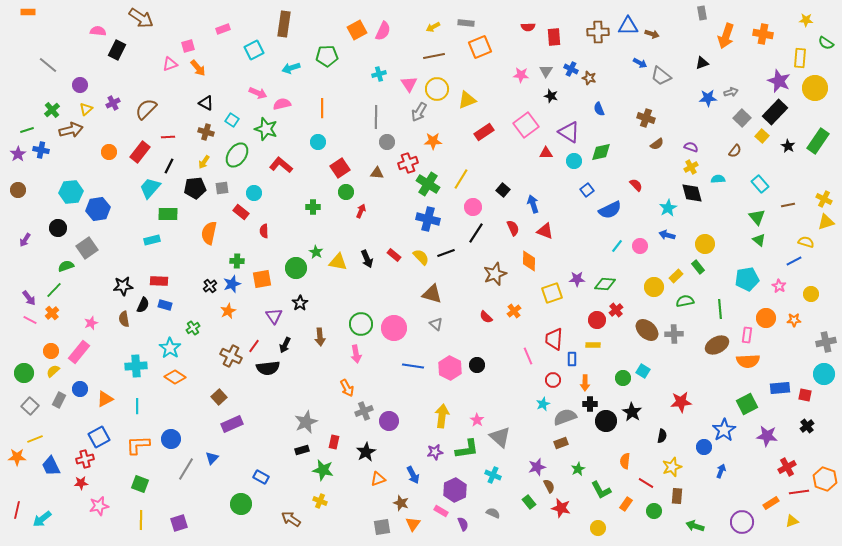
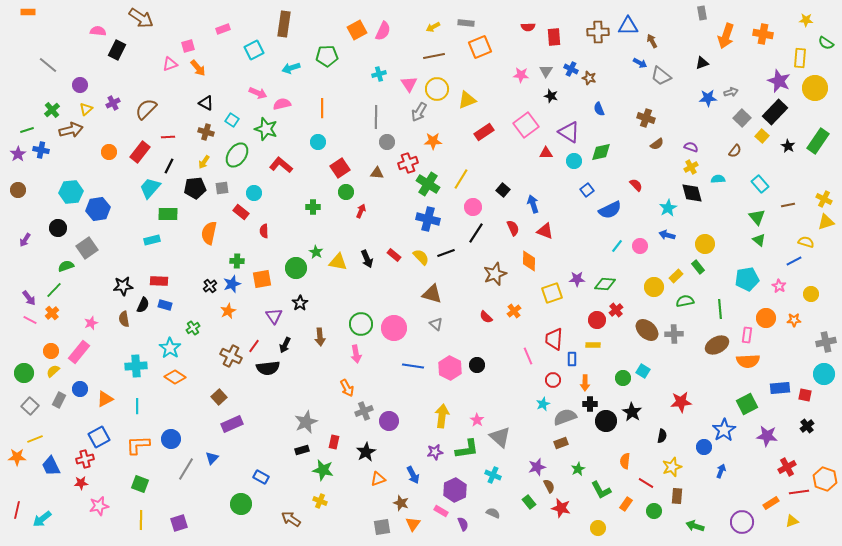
brown arrow at (652, 34): moved 7 px down; rotated 136 degrees counterclockwise
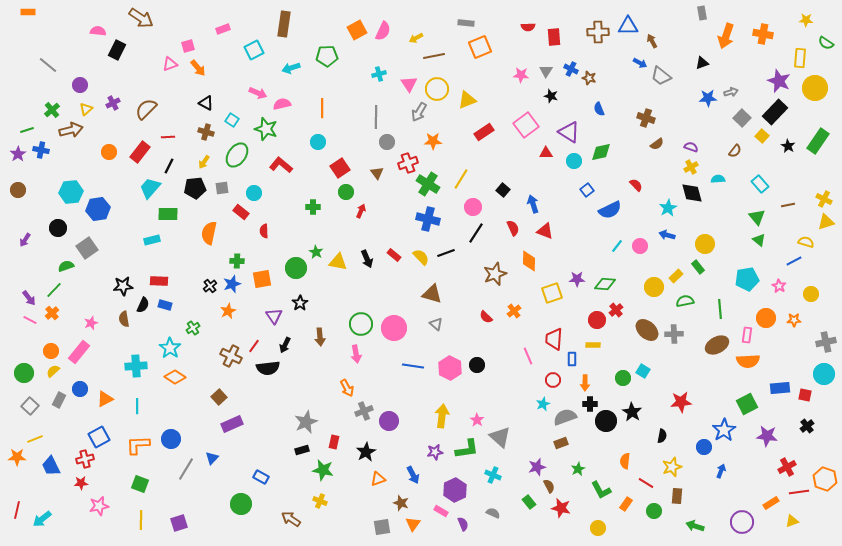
yellow arrow at (433, 27): moved 17 px left, 11 px down
brown triangle at (377, 173): rotated 48 degrees clockwise
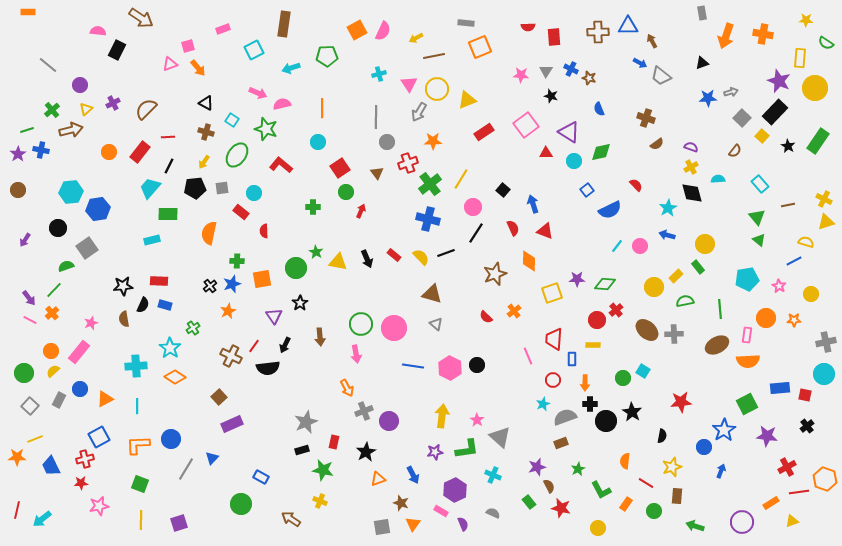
green cross at (428, 184): moved 2 px right; rotated 20 degrees clockwise
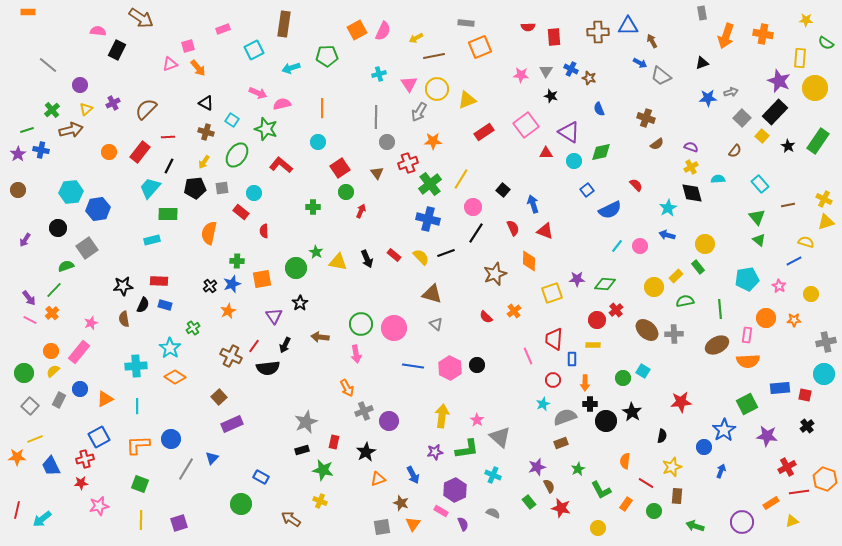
brown arrow at (320, 337): rotated 102 degrees clockwise
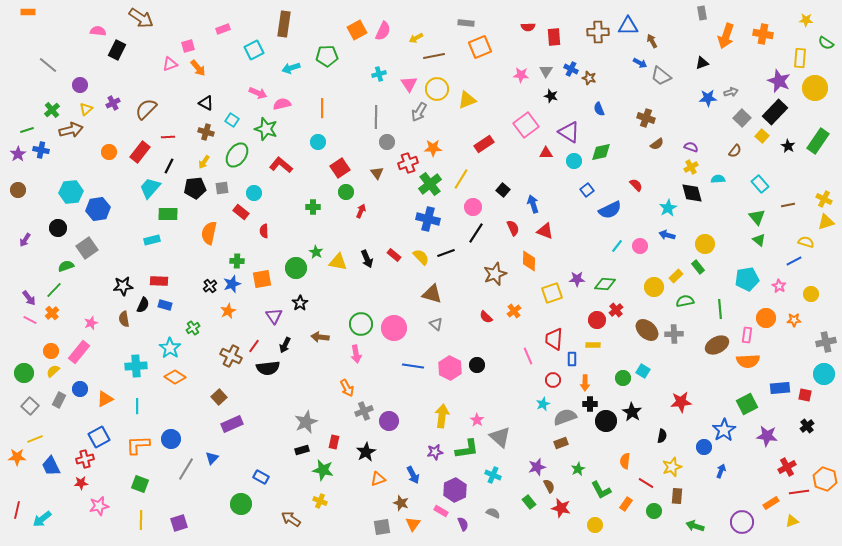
red rectangle at (484, 132): moved 12 px down
orange star at (433, 141): moved 7 px down
yellow circle at (598, 528): moved 3 px left, 3 px up
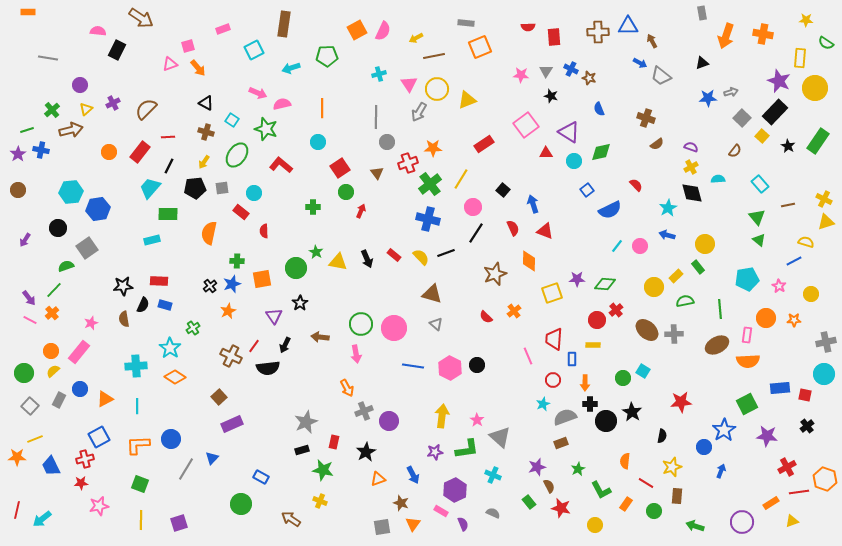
gray line at (48, 65): moved 7 px up; rotated 30 degrees counterclockwise
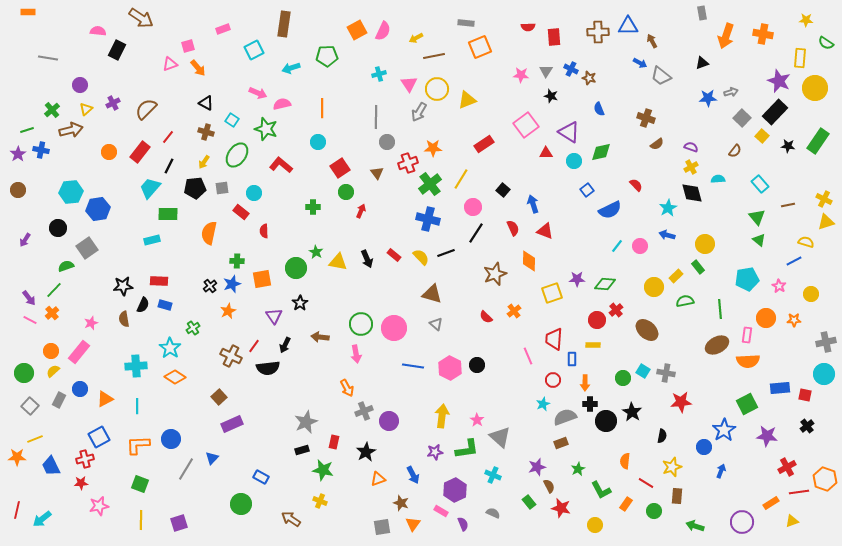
red line at (168, 137): rotated 48 degrees counterclockwise
black star at (788, 146): rotated 24 degrees counterclockwise
gray cross at (674, 334): moved 8 px left, 39 px down; rotated 12 degrees clockwise
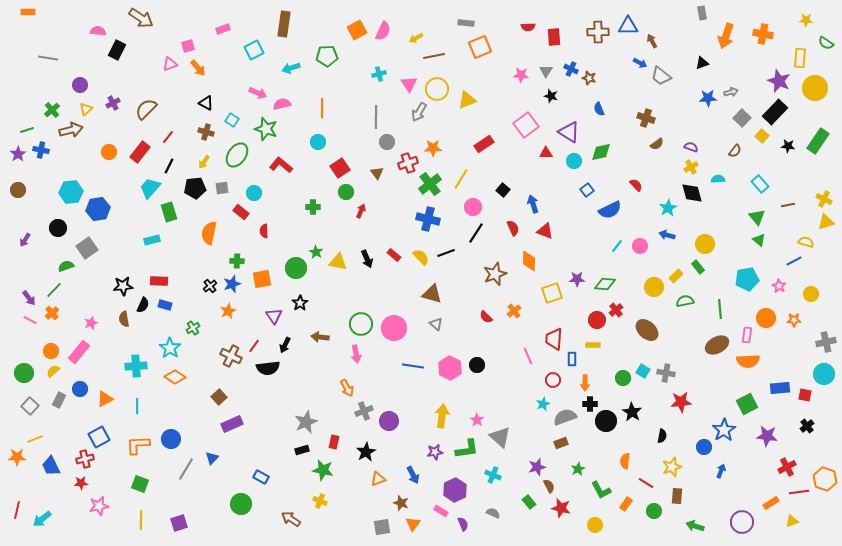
green rectangle at (168, 214): moved 1 px right, 2 px up; rotated 72 degrees clockwise
